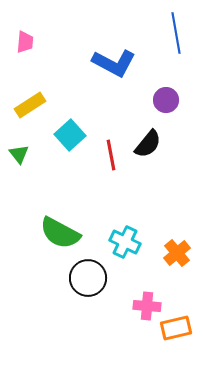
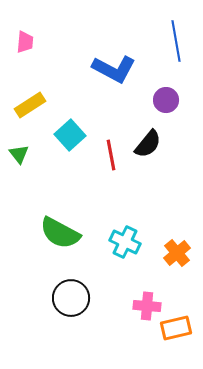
blue line: moved 8 px down
blue L-shape: moved 6 px down
black circle: moved 17 px left, 20 px down
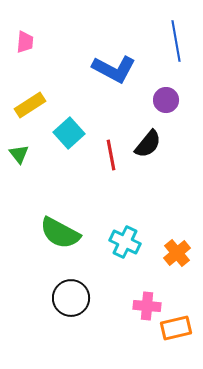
cyan square: moved 1 px left, 2 px up
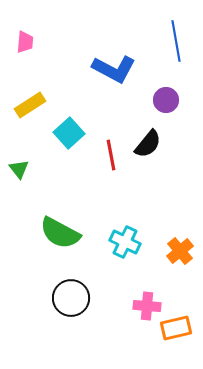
green triangle: moved 15 px down
orange cross: moved 3 px right, 2 px up
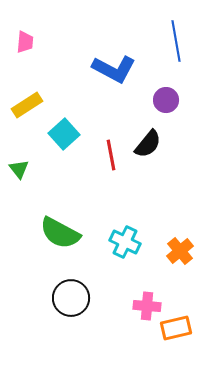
yellow rectangle: moved 3 px left
cyan square: moved 5 px left, 1 px down
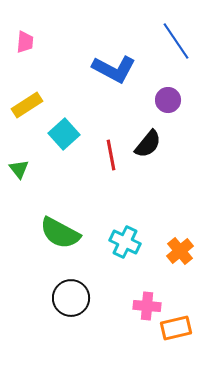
blue line: rotated 24 degrees counterclockwise
purple circle: moved 2 px right
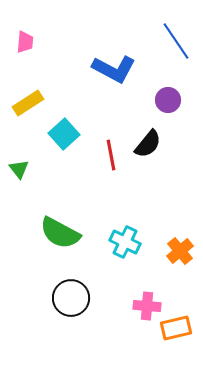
yellow rectangle: moved 1 px right, 2 px up
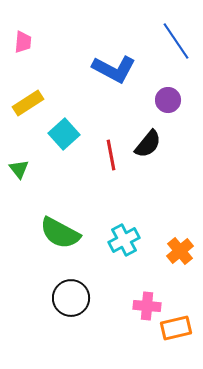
pink trapezoid: moved 2 px left
cyan cross: moved 1 px left, 2 px up; rotated 36 degrees clockwise
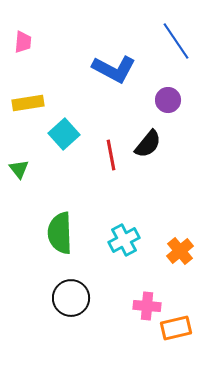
yellow rectangle: rotated 24 degrees clockwise
green semicircle: rotated 60 degrees clockwise
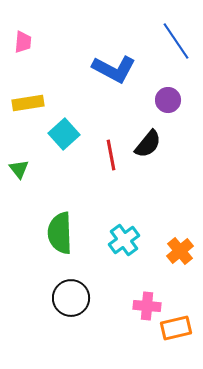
cyan cross: rotated 8 degrees counterclockwise
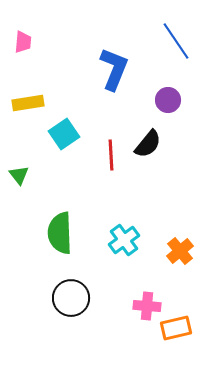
blue L-shape: rotated 96 degrees counterclockwise
cyan square: rotated 8 degrees clockwise
red line: rotated 8 degrees clockwise
green triangle: moved 6 px down
